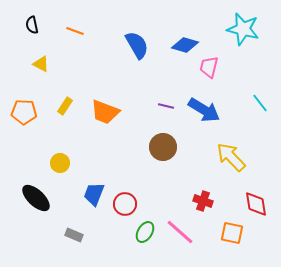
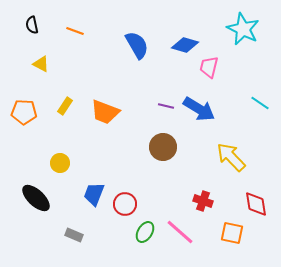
cyan star: rotated 12 degrees clockwise
cyan line: rotated 18 degrees counterclockwise
blue arrow: moved 5 px left, 1 px up
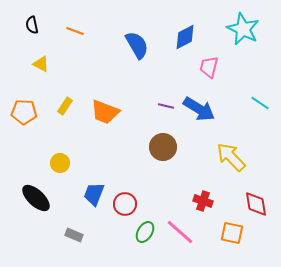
blue diamond: moved 8 px up; rotated 44 degrees counterclockwise
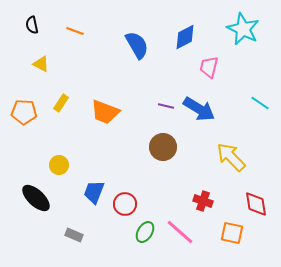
yellow rectangle: moved 4 px left, 3 px up
yellow circle: moved 1 px left, 2 px down
blue trapezoid: moved 2 px up
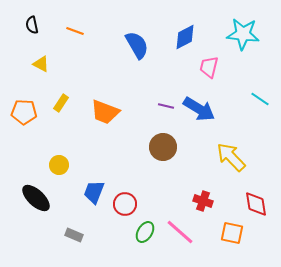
cyan star: moved 5 px down; rotated 20 degrees counterclockwise
cyan line: moved 4 px up
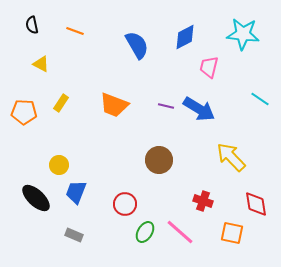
orange trapezoid: moved 9 px right, 7 px up
brown circle: moved 4 px left, 13 px down
blue trapezoid: moved 18 px left
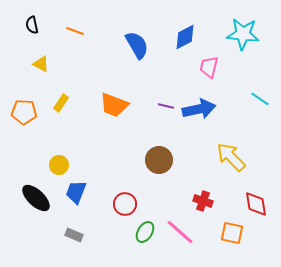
blue arrow: rotated 44 degrees counterclockwise
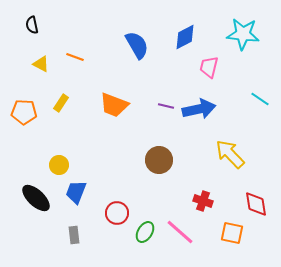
orange line: moved 26 px down
yellow arrow: moved 1 px left, 3 px up
red circle: moved 8 px left, 9 px down
gray rectangle: rotated 60 degrees clockwise
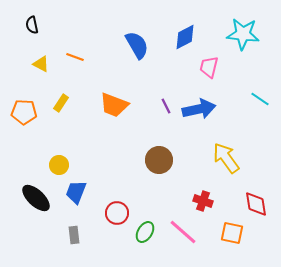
purple line: rotated 49 degrees clockwise
yellow arrow: moved 4 px left, 4 px down; rotated 8 degrees clockwise
pink line: moved 3 px right
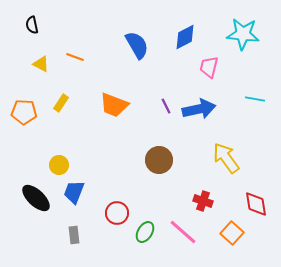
cyan line: moved 5 px left; rotated 24 degrees counterclockwise
blue trapezoid: moved 2 px left
orange square: rotated 30 degrees clockwise
